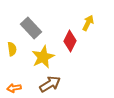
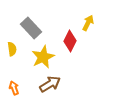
orange arrow: rotated 80 degrees clockwise
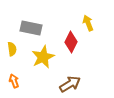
yellow arrow: rotated 49 degrees counterclockwise
gray rectangle: rotated 35 degrees counterclockwise
red diamond: moved 1 px right, 1 px down
brown arrow: moved 20 px right
orange arrow: moved 7 px up
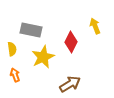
yellow arrow: moved 7 px right, 3 px down
gray rectangle: moved 2 px down
orange arrow: moved 1 px right, 6 px up
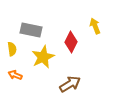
orange arrow: rotated 48 degrees counterclockwise
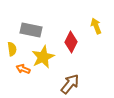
yellow arrow: moved 1 px right
orange arrow: moved 8 px right, 6 px up
brown arrow: rotated 20 degrees counterclockwise
